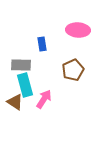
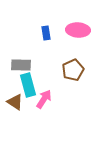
blue rectangle: moved 4 px right, 11 px up
cyan rectangle: moved 3 px right
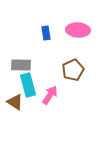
pink arrow: moved 6 px right, 4 px up
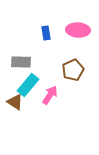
gray rectangle: moved 3 px up
cyan rectangle: rotated 55 degrees clockwise
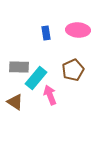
gray rectangle: moved 2 px left, 5 px down
cyan rectangle: moved 8 px right, 7 px up
pink arrow: rotated 54 degrees counterclockwise
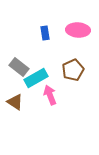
blue rectangle: moved 1 px left
gray rectangle: rotated 36 degrees clockwise
cyan rectangle: rotated 20 degrees clockwise
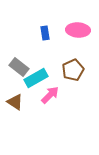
pink arrow: rotated 66 degrees clockwise
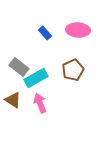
blue rectangle: rotated 32 degrees counterclockwise
pink arrow: moved 10 px left, 8 px down; rotated 66 degrees counterclockwise
brown triangle: moved 2 px left, 2 px up
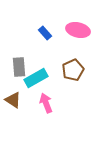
pink ellipse: rotated 10 degrees clockwise
gray rectangle: rotated 48 degrees clockwise
pink arrow: moved 6 px right
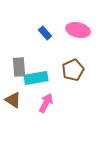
cyan rectangle: rotated 20 degrees clockwise
pink arrow: rotated 48 degrees clockwise
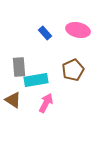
cyan rectangle: moved 2 px down
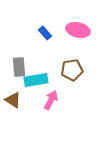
brown pentagon: moved 1 px left; rotated 15 degrees clockwise
pink arrow: moved 5 px right, 3 px up
